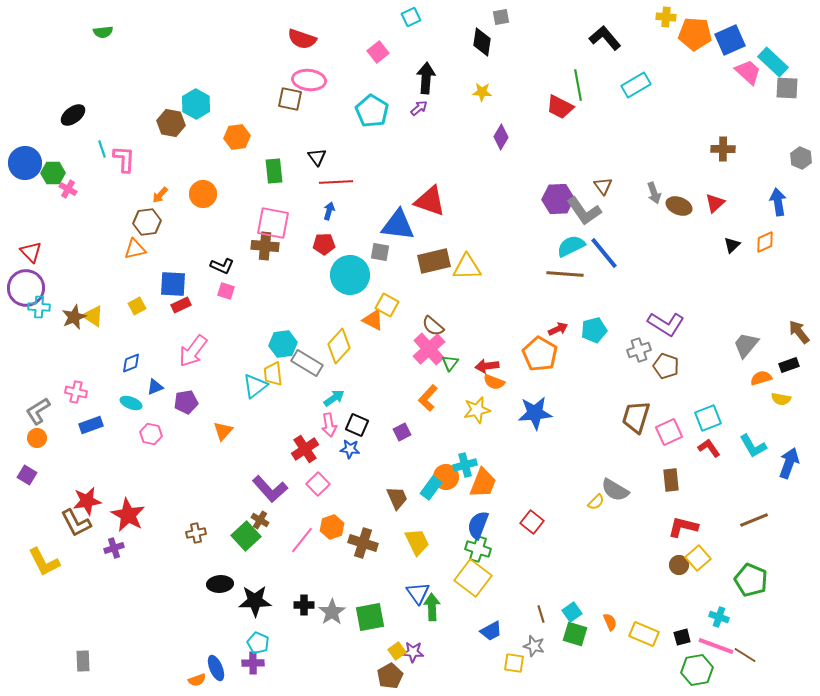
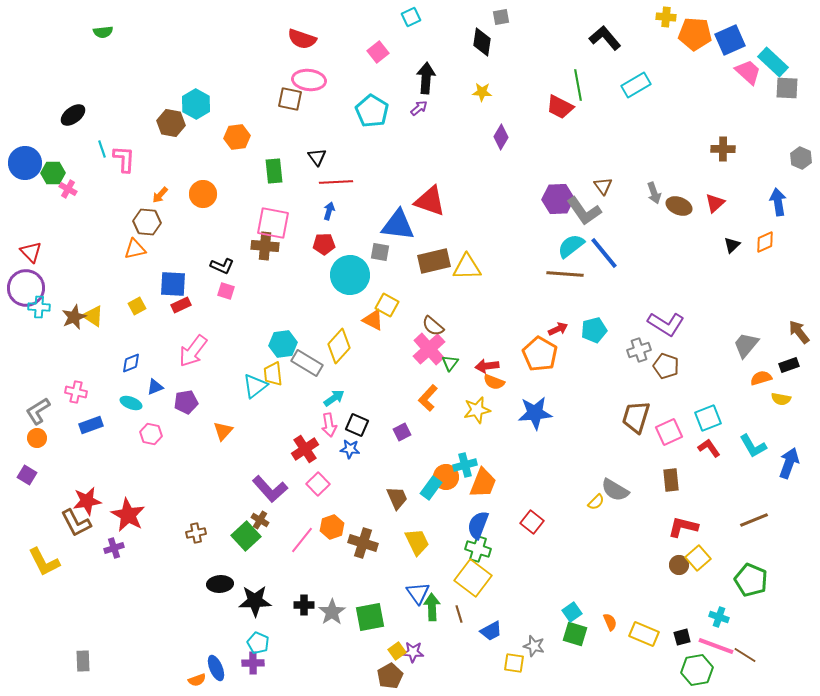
brown hexagon at (147, 222): rotated 12 degrees clockwise
cyan semicircle at (571, 246): rotated 12 degrees counterclockwise
brown line at (541, 614): moved 82 px left
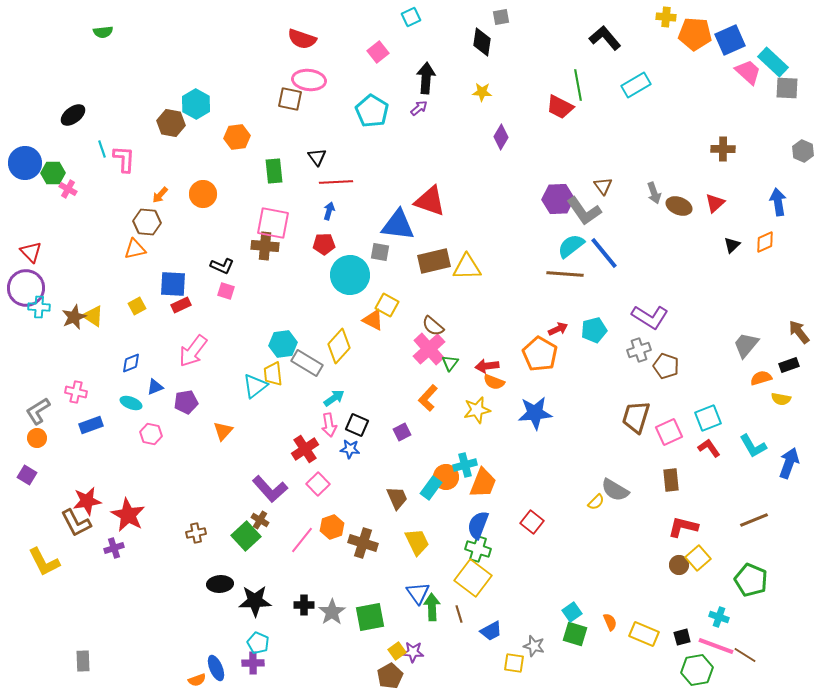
gray hexagon at (801, 158): moved 2 px right, 7 px up
purple L-shape at (666, 324): moved 16 px left, 7 px up
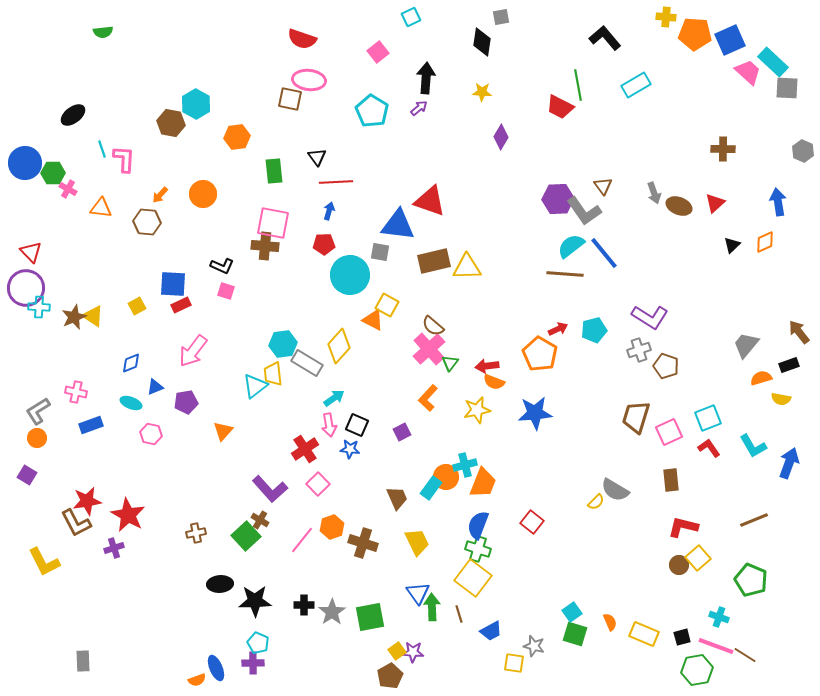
orange triangle at (135, 249): moved 34 px left, 41 px up; rotated 20 degrees clockwise
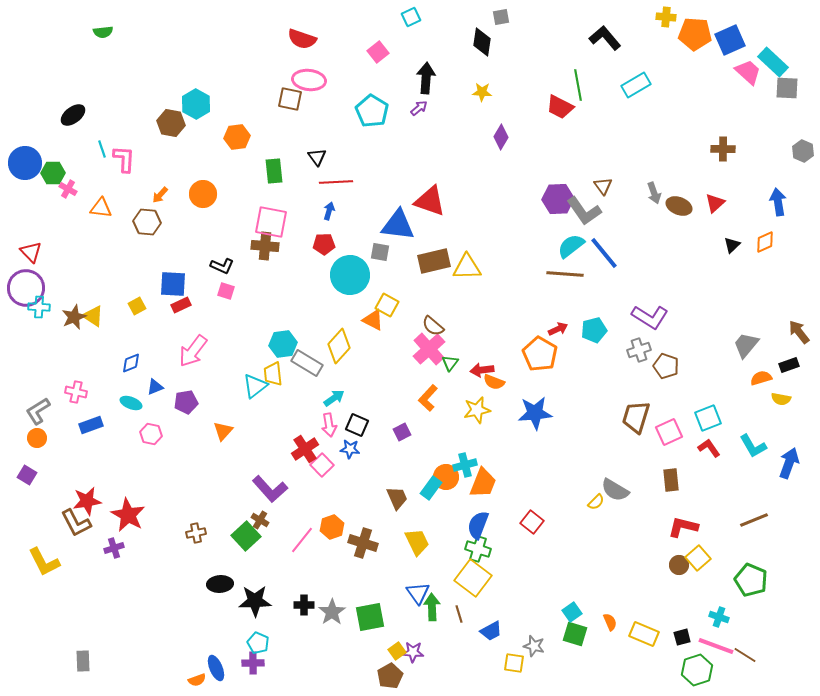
pink square at (273, 223): moved 2 px left, 1 px up
red arrow at (487, 366): moved 5 px left, 4 px down
pink square at (318, 484): moved 4 px right, 19 px up
green hexagon at (697, 670): rotated 8 degrees counterclockwise
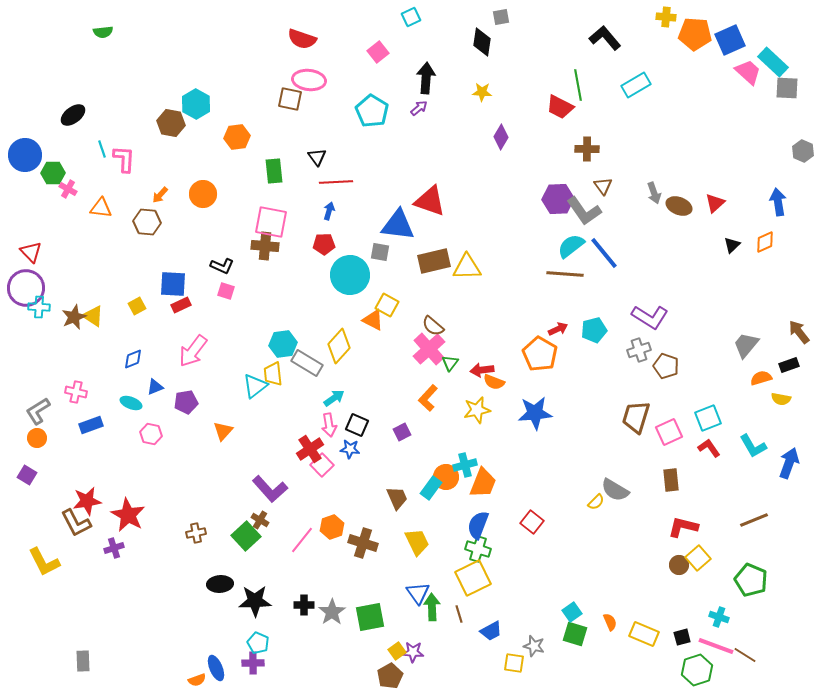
brown cross at (723, 149): moved 136 px left
blue circle at (25, 163): moved 8 px up
blue diamond at (131, 363): moved 2 px right, 4 px up
red cross at (305, 449): moved 5 px right
yellow square at (473, 578): rotated 27 degrees clockwise
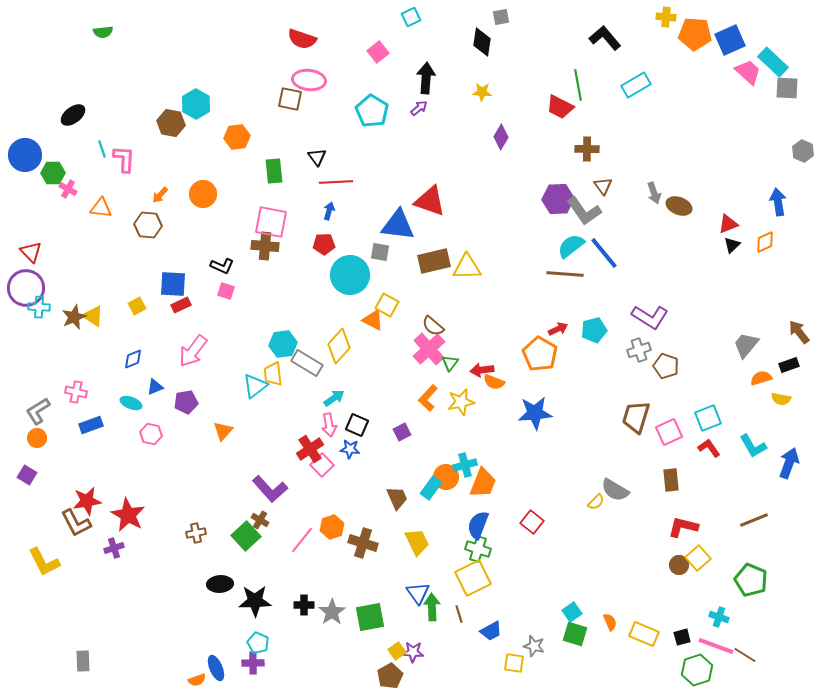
red triangle at (715, 203): moved 13 px right, 21 px down; rotated 20 degrees clockwise
brown hexagon at (147, 222): moved 1 px right, 3 px down
yellow star at (477, 410): moved 16 px left, 8 px up
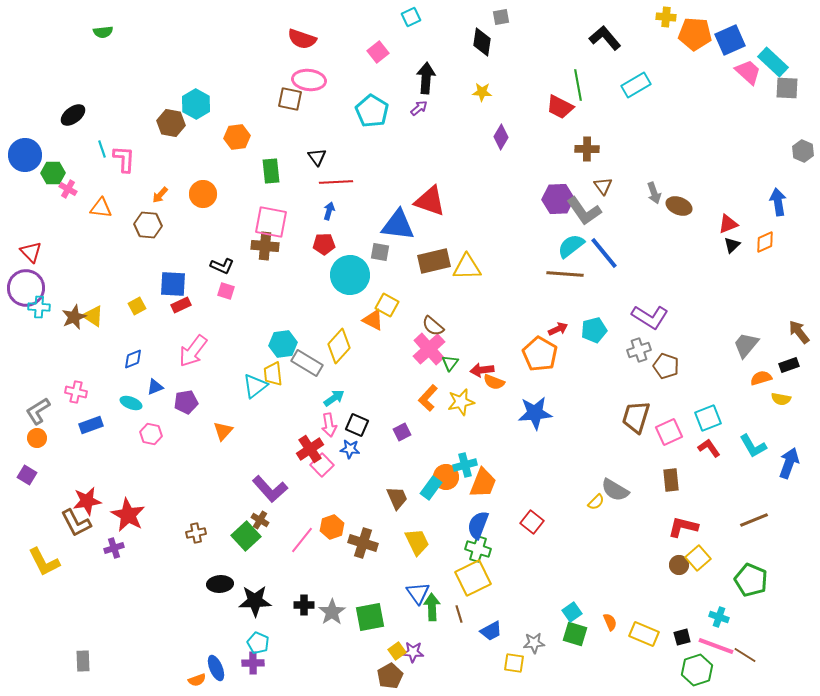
green rectangle at (274, 171): moved 3 px left
gray star at (534, 646): moved 3 px up; rotated 20 degrees counterclockwise
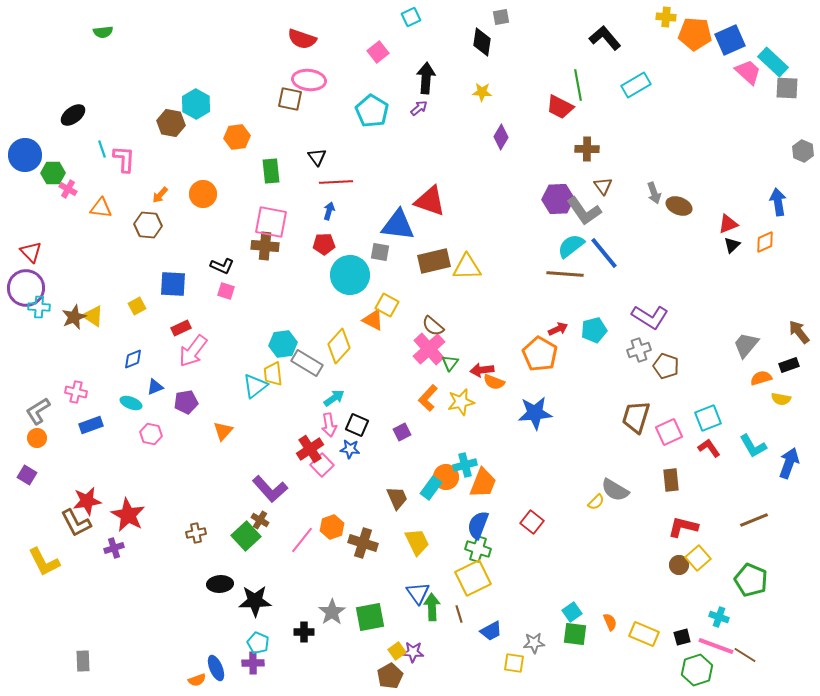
red rectangle at (181, 305): moved 23 px down
black cross at (304, 605): moved 27 px down
green square at (575, 634): rotated 10 degrees counterclockwise
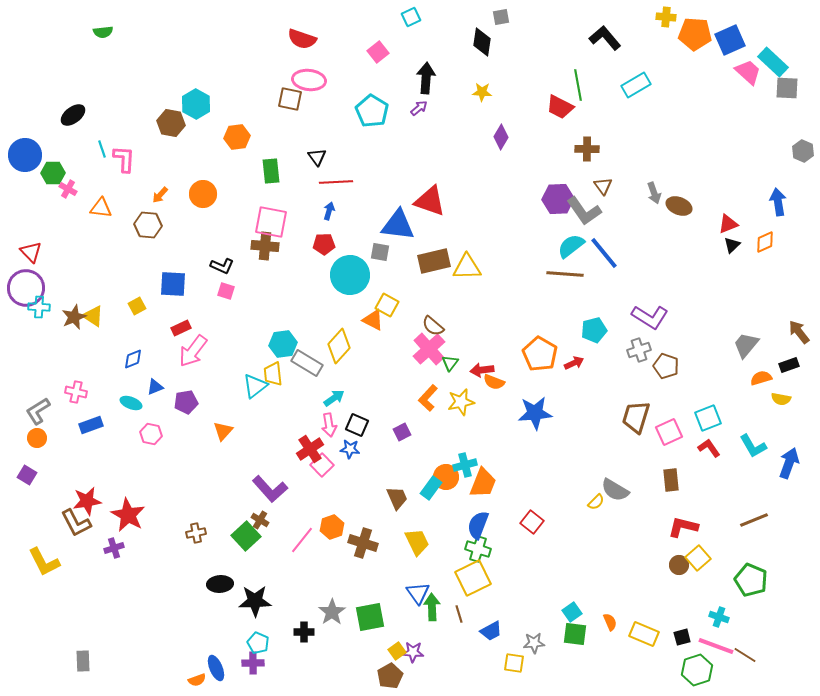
red arrow at (558, 329): moved 16 px right, 34 px down
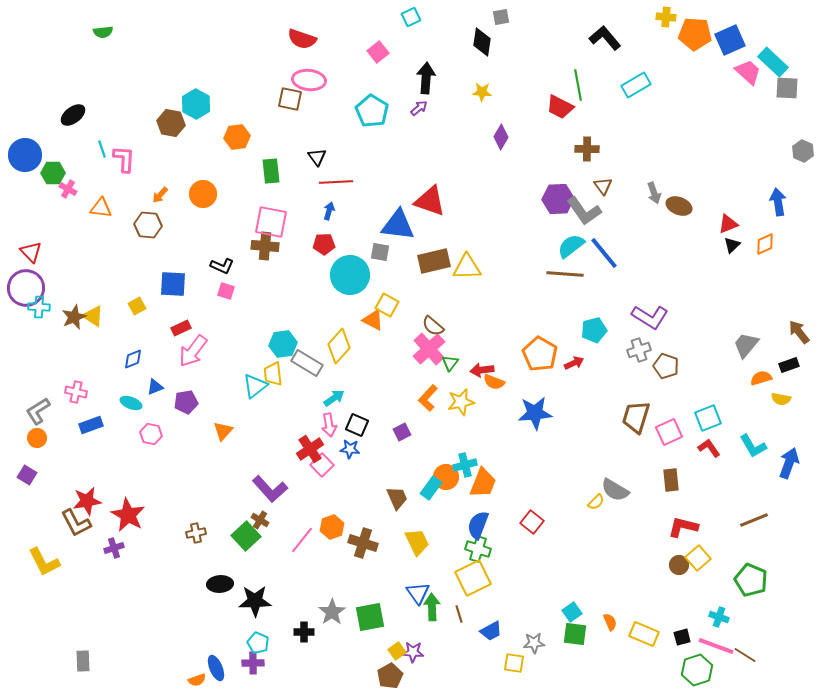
orange diamond at (765, 242): moved 2 px down
